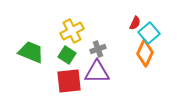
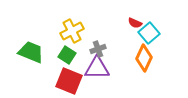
red semicircle: rotated 88 degrees clockwise
orange diamond: moved 1 px left, 5 px down
purple triangle: moved 4 px up
red square: rotated 28 degrees clockwise
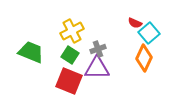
green square: moved 3 px right
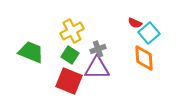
orange diamond: rotated 28 degrees counterclockwise
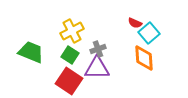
red square: rotated 12 degrees clockwise
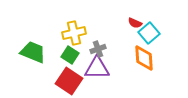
yellow cross: moved 2 px right, 2 px down; rotated 15 degrees clockwise
green trapezoid: moved 2 px right
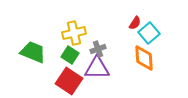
red semicircle: rotated 80 degrees counterclockwise
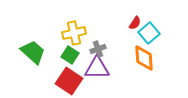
green trapezoid: rotated 20 degrees clockwise
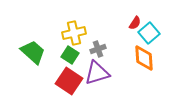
purple triangle: moved 5 px down; rotated 16 degrees counterclockwise
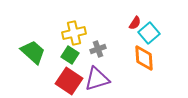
purple triangle: moved 6 px down
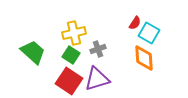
cyan square: rotated 20 degrees counterclockwise
green square: moved 1 px right
